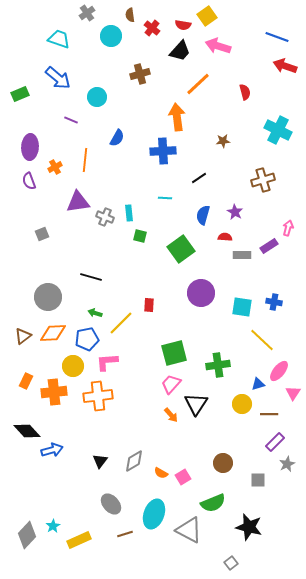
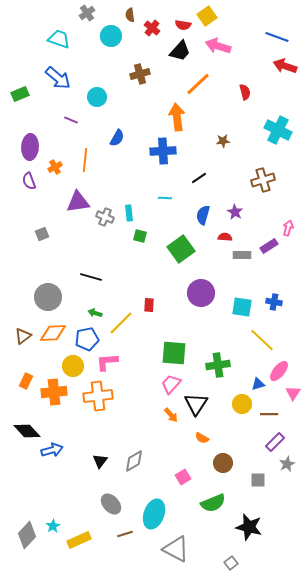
green square at (174, 353): rotated 20 degrees clockwise
orange semicircle at (161, 473): moved 41 px right, 35 px up
gray triangle at (189, 530): moved 13 px left, 19 px down
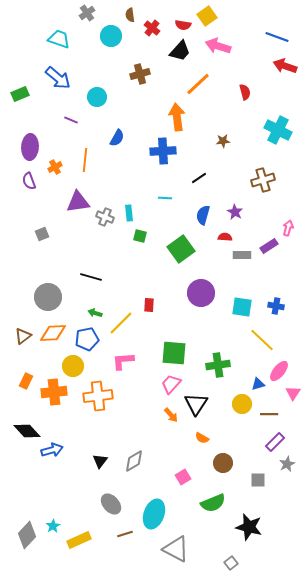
blue cross at (274, 302): moved 2 px right, 4 px down
pink L-shape at (107, 362): moved 16 px right, 1 px up
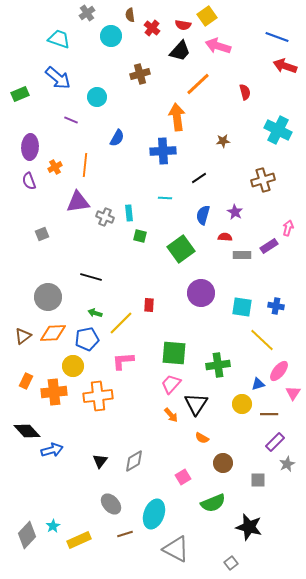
orange line at (85, 160): moved 5 px down
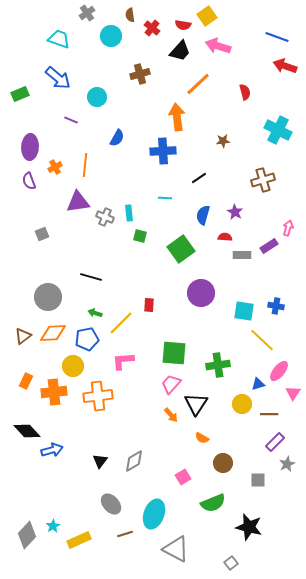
cyan square at (242, 307): moved 2 px right, 4 px down
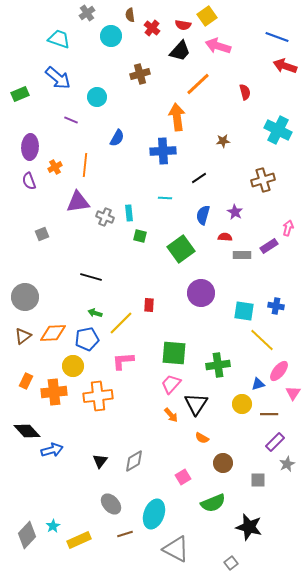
gray circle at (48, 297): moved 23 px left
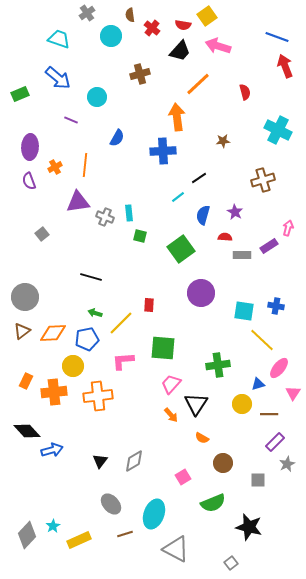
red arrow at (285, 66): rotated 50 degrees clockwise
cyan line at (165, 198): moved 13 px right, 1 px up; rotated 40 degrees counterclockwise
gray square at (42, 234): rotated 16 degrees counterclockwise
brown triangle at (23, 336): moved 1 px left, 5 px up
green square at (174, 353): moved 11 px left, 5 px up
pink ellipse at (279, 371): moved 3 px up
